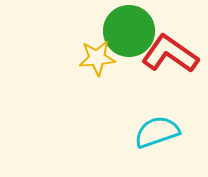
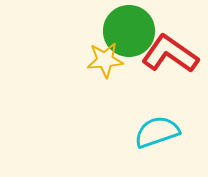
yellow star: moved 8 px right, 2 px down
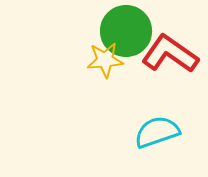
green circle: moved 3 px left
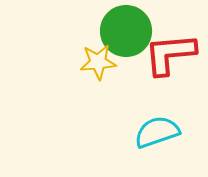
red L-shape: rotated 40 degrees counterclockwise
yellow star: moved 7 px left, 2 px down
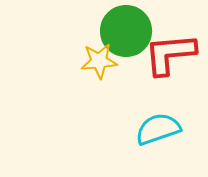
yellow star: moved 1 px right, 1 px up
cyan semicircle: moved 1 px right, 3 px up
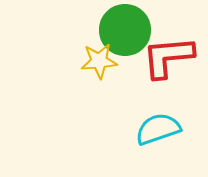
green circle: moved 1 px left, 1 px up
red L-shape: moved 2 px left, 3 px down
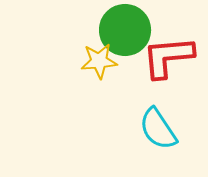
cyan semicircle: rotated 105 degrees counterclockwise
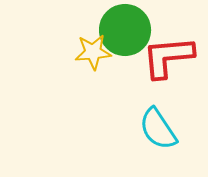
yellow star: moved 6 px left, 9 px up
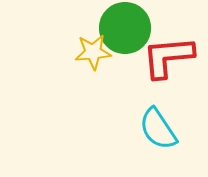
green circle: moved 2 px up
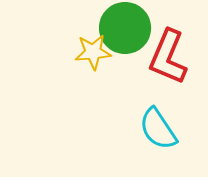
red L-shape: rotated 62 degrees counterclockwise
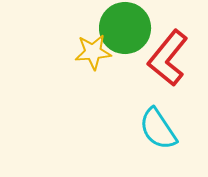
red L-shape: moved 1 px down; rotated 16 degrees clockwise
